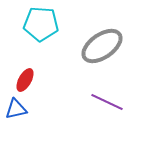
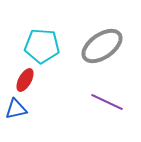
cyan pentagon: moved 1 px right, 22 px down
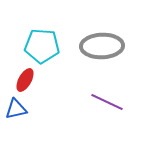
gray ellipse: rotated 33 degrees clockwise
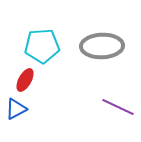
cyan pentagon: rotated 8 degrees counterclockwise
purple line: moved 11 px right, 5 px down
blue triangle: rotated 15 degrees counterclockwise
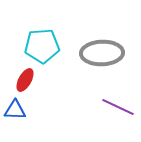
gray ellipse: moved 7 px down
blue triangle: moved 1 px left, 1 px down; rotated 30 degrees clockwise
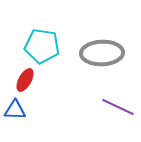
cyan pentagon: rotated 12 degrees clockwise
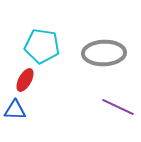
gray ellipse: moved 2 px right
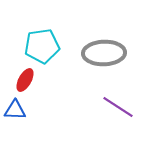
cyan pentagon: rotated 16 degrees counterclockwise
purple line: rotated 8 degrees clockwise
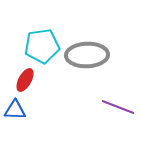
gray ellipse: moved 17 px left, 2 px down
purple line: rotated 12 degrees counterclockwise
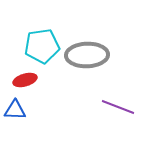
red ellipse: rotated 45 degrees clockwise
